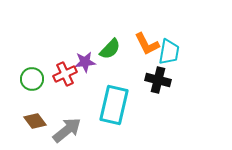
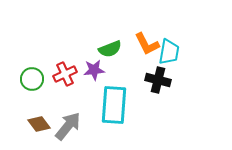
green semicircle: rotated 25 degrees clockwise
purple star: moved 9 px right, 8 px down
cyan rectangle: rotated 9 degrees counterclockwise
brown diamond: moved 4 px right, 3 px down
gray arrow: moved 1 px right, 4 px up; rotated 12 degrees counterclockwise
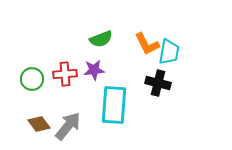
green semicircle: moved 9 px left, 10 px up
red cross: rotated 20 degrees clockwise
black cross: moved 3 px down
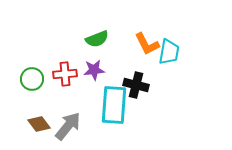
green semicircle: moved 4 px left
black cross: moved 22 px left, 2 px down
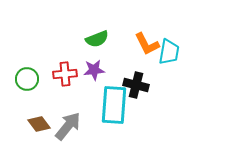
green circle: moved 5 px left
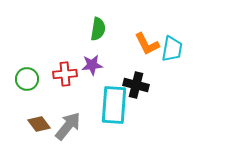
green semicircle: moved 1 px right, 10 px up; rotated 60 degrees counterclockwise
cyan trapezoid: moved 3 px right, 3 px up
purple star: moved 2 px left, 5 px up
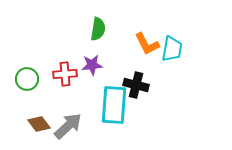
gray arrow: rotated 8 degrees clockwise
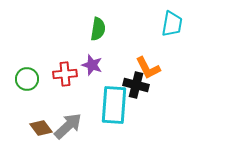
orange L-shape: moved 1 px right, 24 px down
cyan trapezoid: moved 25 px up
purple star: rotated 25 degrees clockwise
brown diamond: moved 2 px right, 4 px down
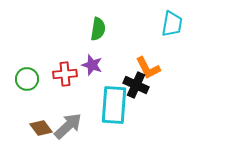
black cross: rotated 10 degrees clockwise
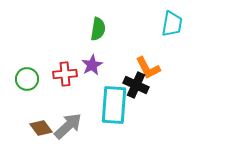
purple star: rotated 25 degrees clockwise
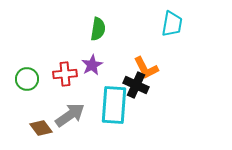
orange L-shape: moved 2 px left
gray arrow: moved 2 px right, 11 px up; rotated 8 degrees clockwise
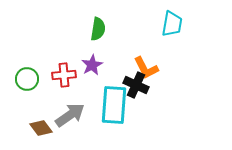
red cross: moved 1 px left, 1 px down
